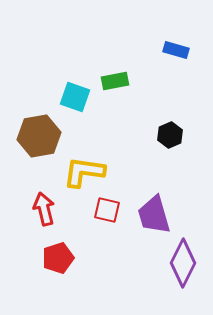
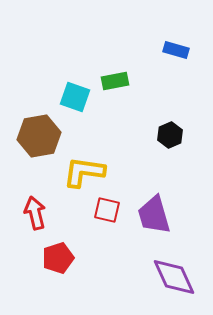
red arrow: moved 9 px left, 4 px down
purple diamond: moved 9 px left, 14 px down; rotated 51 degrees counterclockwise
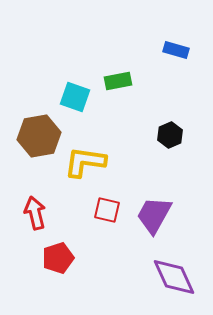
green rectangle: moved 3 px right
yellow L-shape: moved 1 px right, 10 px up
purple trapezoid: rotated 45 degrees clockwise
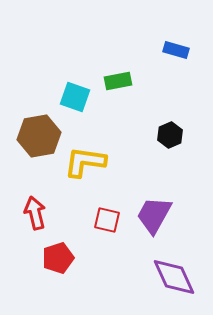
red square: moved 10 px down
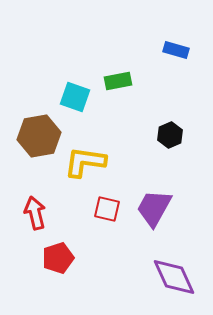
purple trapezoid: moved 7 px up
red square: moved 11 px up
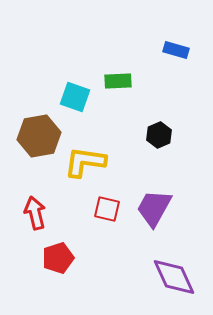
green rectangle: rotated 8 degrees clockwise
black hexagon: moved 11 px left
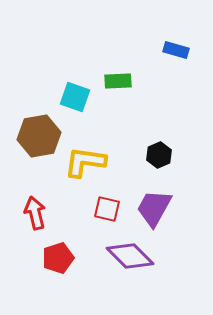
black hexagon: moved 20 px down
purple diamond: moved 44 px left, 21 px up; rotated 21 degrees counterclockwise
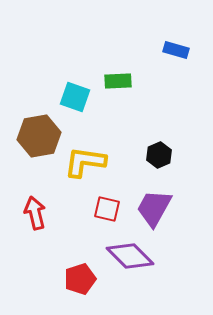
red pentagon: moved 22 px right, 21 px down
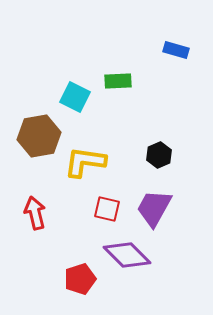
cyan square: rotated 8 degrees clockwise
purple diamond: moved 3 px left, 1 px up
